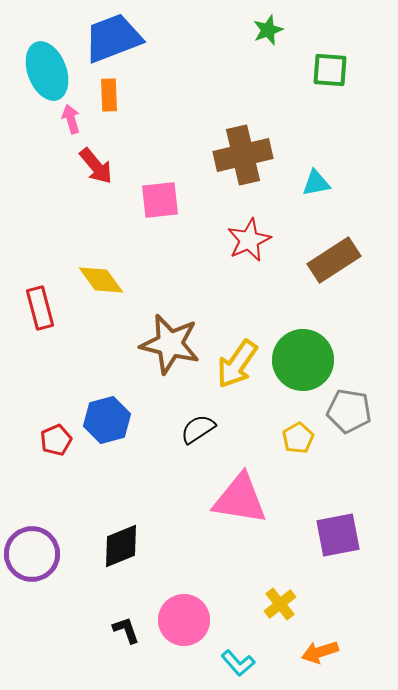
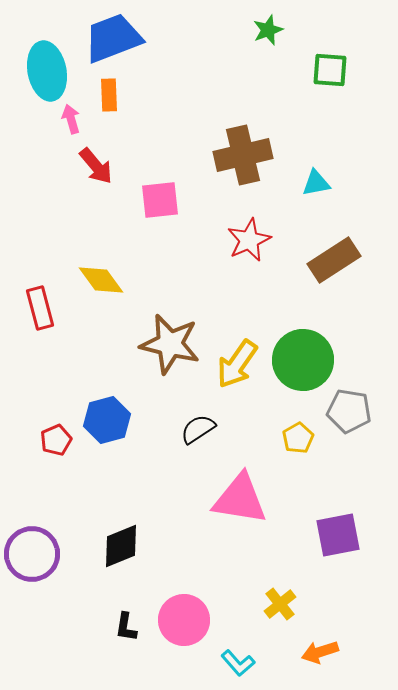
cyan ellipse: rotated 10 degrees clockwise
black L-shape: moved 3 px up; rotated 152 degrees counterclockwise
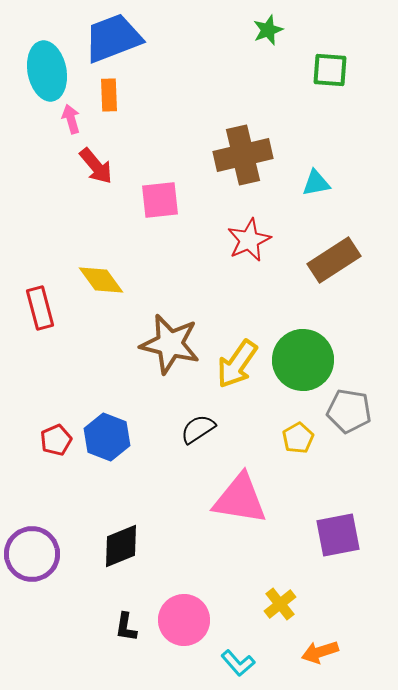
blue hexagon: moved 17 px down; rotated 24 degrees counterclockwise
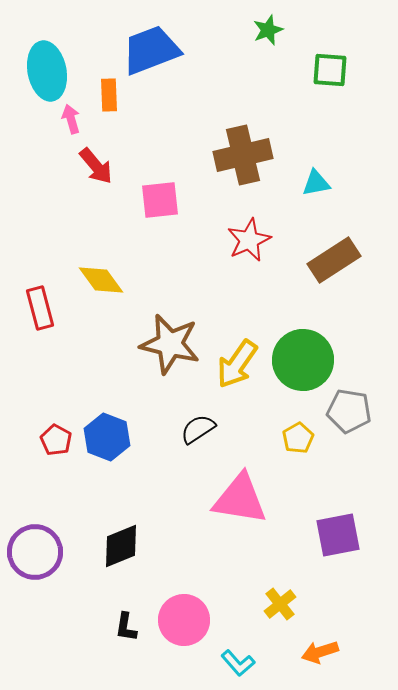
blue trapezoid: moved 38 px right, 12 px down
red pentagon: rotated 20 degrees counterclockwise
purple circle: moved 3 px right, 2 px up
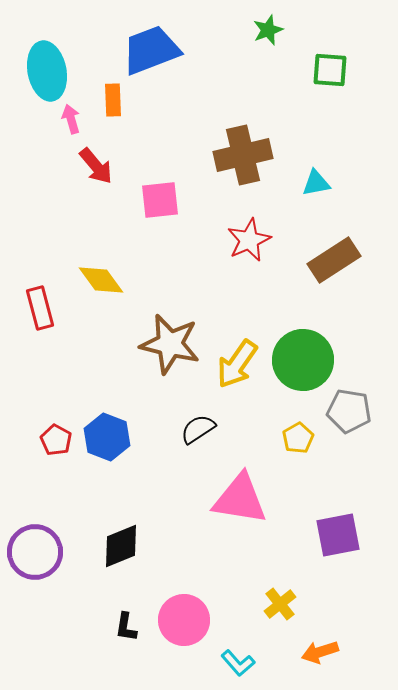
orange rectangle: moved 4 px right, 5 px down
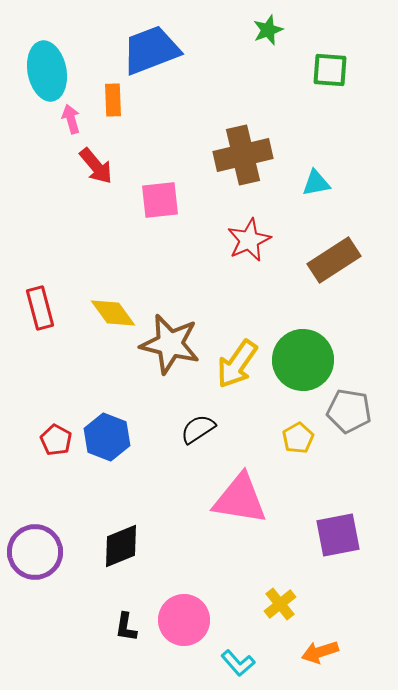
yellow diamond: moved 12 px right, 33 px down
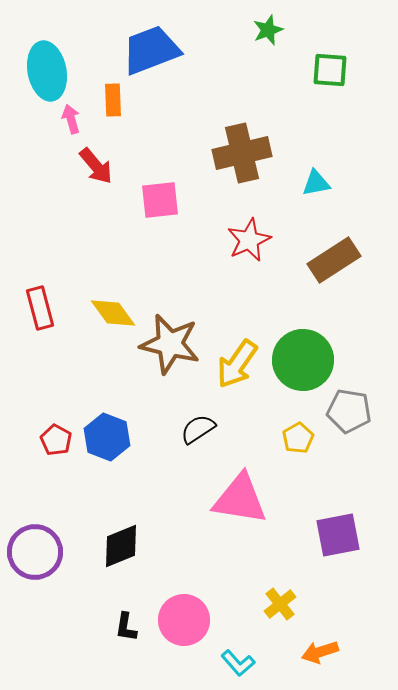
brown cross: moved 1 px left, 2 px up
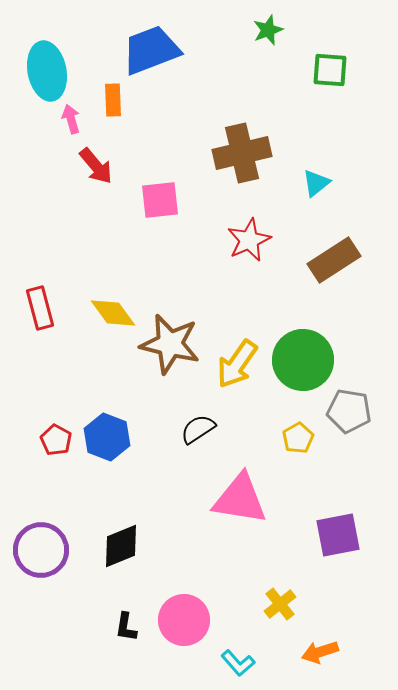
cyan triangle: rotated 28 degrees counterclockwise
purple circle: moved 6 px right, 2 px up
